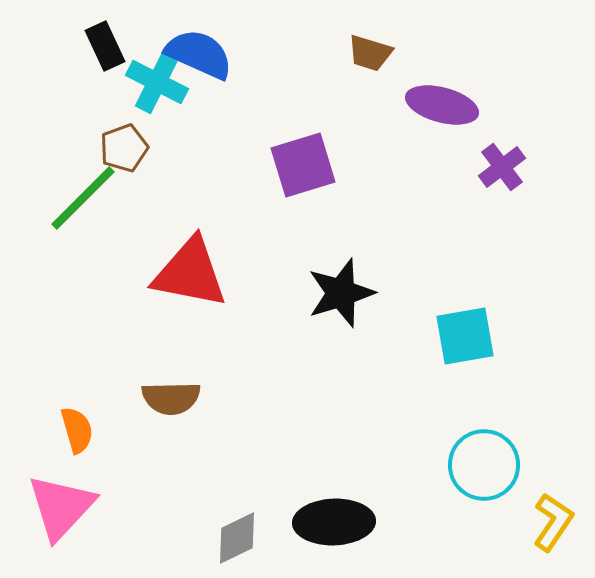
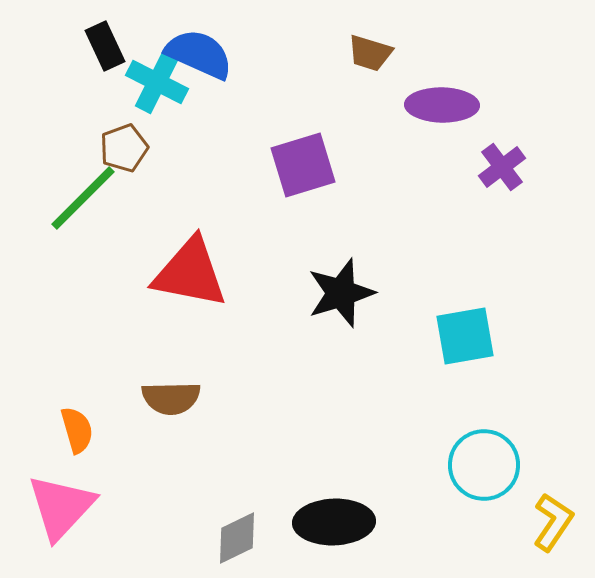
purple ellipse: rotated 14 degrees counterclockwise
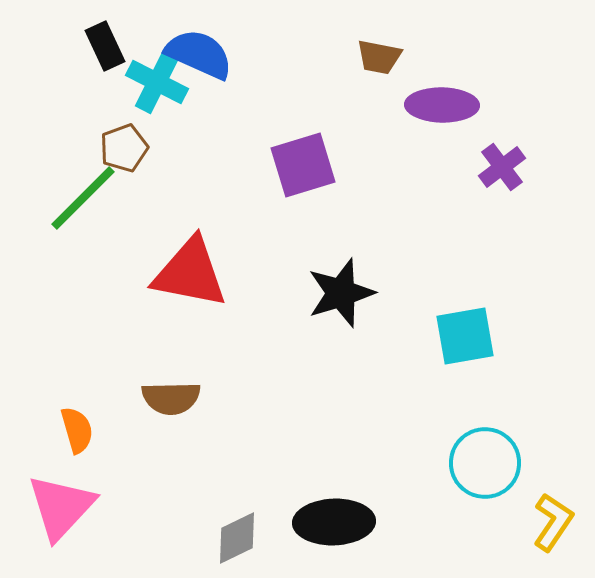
brown trapezoid: moved 9 px right, 4 px down; rotated 6 degrees counterclockwise
cyan circle: moved 1 px right, 2 px up
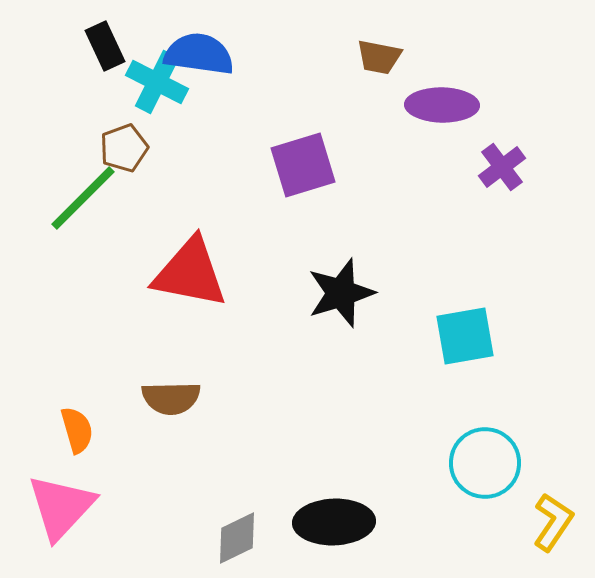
blue semicircle: rotated 16 degrees counterclockwise
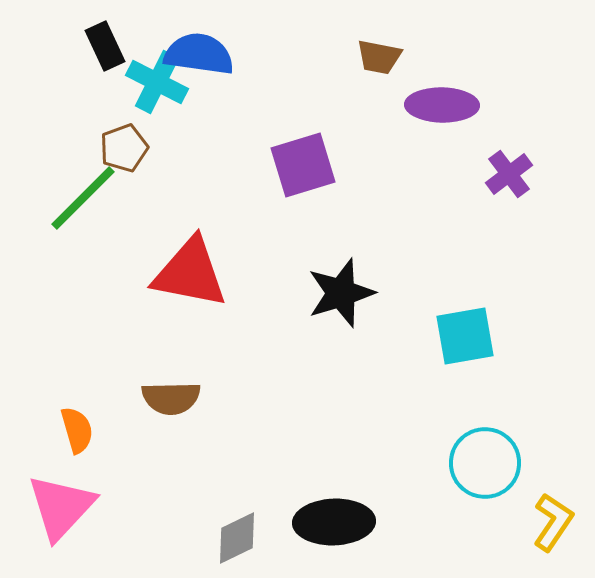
purple cross: moved 7 px right, 7 px down
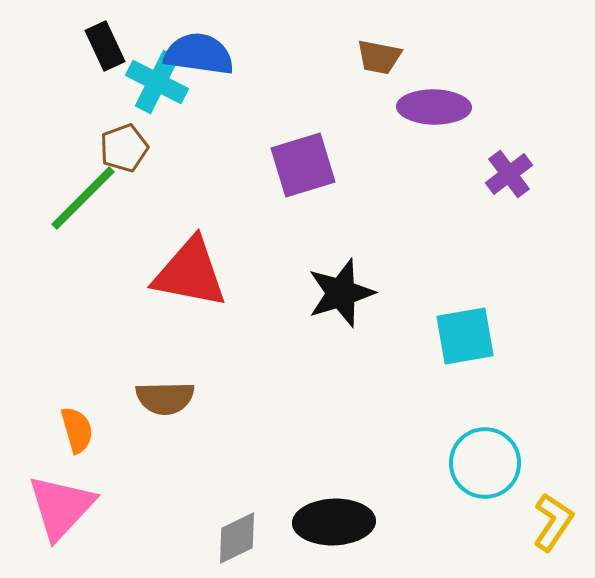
purple ellipse: moved 8 px left, 2 px down
brown semicircle: moved 6 px left
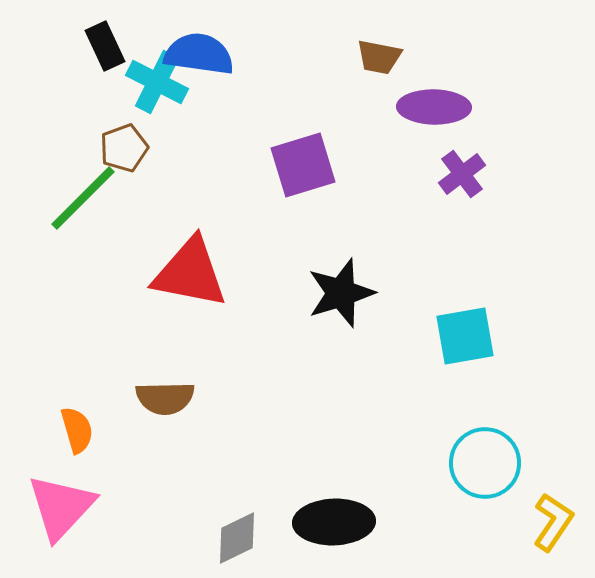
purple cross: moved 47 px left
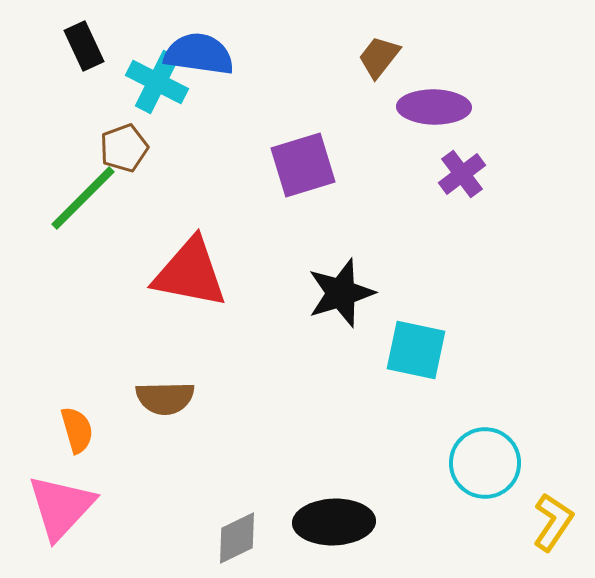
black rectangle: moved 21 px left
brown trapezoid: rotated 117 degrees clockwise
cyan square: moved 49 px left, 14 px down; rotated 22 degrees clockwise
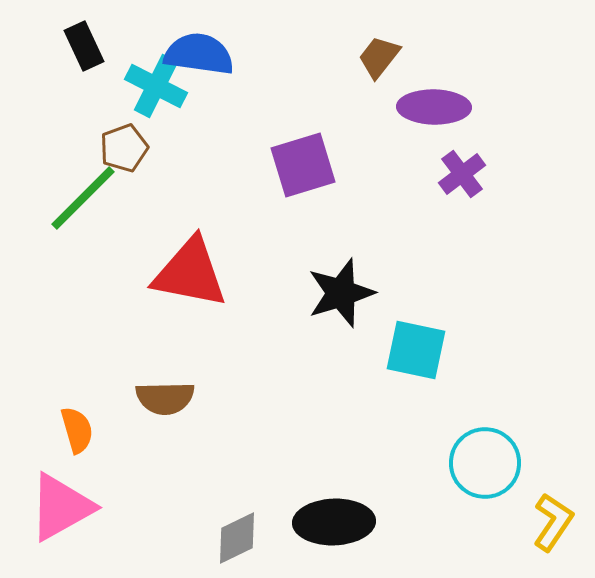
cyan cross: moved 1 px left, 4 px down
pink triangle: rotated 18 degrees clockwise
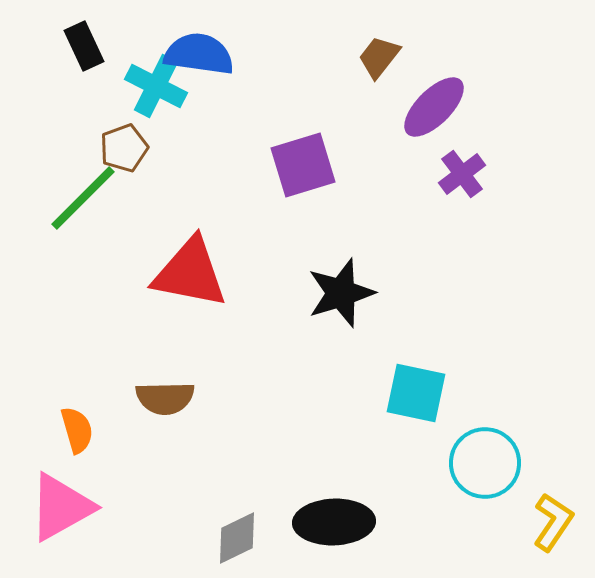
purple ellipse: rotated 46 degrees counterclockwise
cyan square: moved 43 px down
